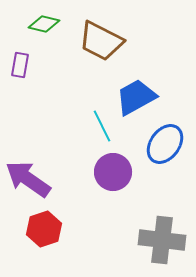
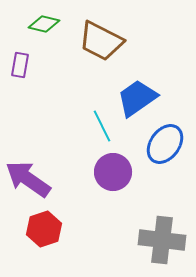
blue trapezoid: moved 1 px right, 1 px down; rotated 6 degrees counterclockwise
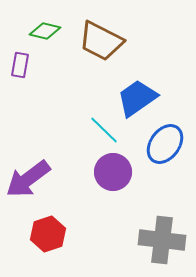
green diamond: moved 1 px right, 7 px down
cyan line: moved 2 px right, 4 px down; rotated 20 degrees counterclockwise
purple arrow: rotated 72 degrees counterclockwise
red hexagon: moved 4 px right, 5 px down
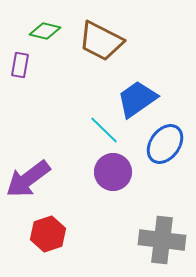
blue trapezoid: moved 1 px down
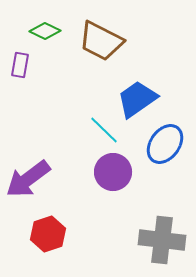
green diamond: rotated 12 degrees clockwise
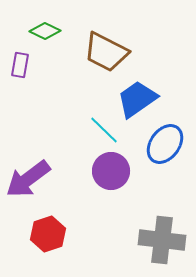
brown trapezoid: moved 5 px right, 11 px down
purple circle: moved 2 px left, 1 px up
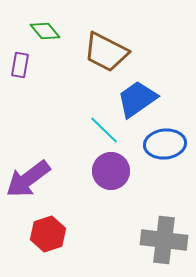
green diamond: rotated 24 degrees clockwise
blue ellipse: rotated 48 degrees clockwise
gray cross: moved 2 px right
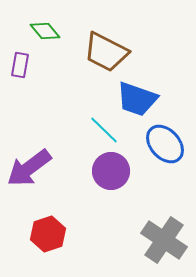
blue trapezoid: rotated 126 degrees counterclockwise
blue ellipse: rotated 54 degrees clockwise
purple arrow: moved 1 px right, 11 px up
gray cross: rotated 27 degrees clockwise
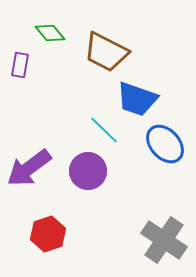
green diamond: moved 5 px right, 2 px down
purple circle: moved 23 px left
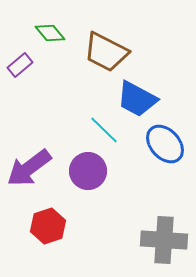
purple rectangle: rotated 40 degrees clockwise
blue trapezoid: rotated 9 degrees clockwise
red hexagon: moved 8 px up
gray cross: rotated 30 degrees counterclockwise
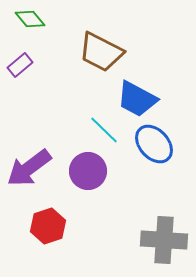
green diamond: moved 20 px left, 14 px up
brown trapezoid: moved 5 px left
blue ellipse: moved 11 px left
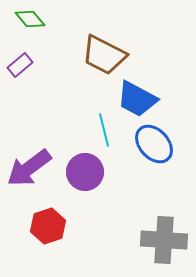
brown trapezoid: moved 3 px right, 3 px down
cyan line: rotated 32 degrees clockwise
purple circle: moved 3 px left, 1 px down
